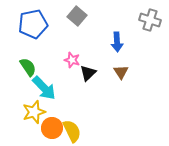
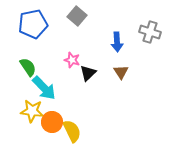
gray cross: moved 12 px down
yellow star: moved 2 px left, 1 px up; rotated 25 degrees clockwise
orange circle: moved 6 px up
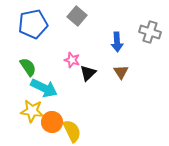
cyan arrow: rotated 20 degrees counterclockwise
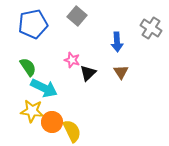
gray cross: moved 1 px right, 4 px up; rotated 15 degrees clockwise
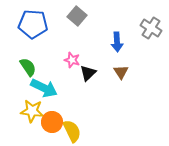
blue pentagon: rotated 16 degrees clockwise
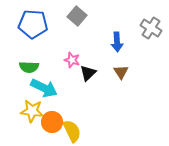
green semicircle: moved 1 px right; rotated 126 degrees clockwise
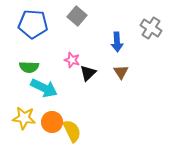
yellow star: moved 8 px left, 7 px down
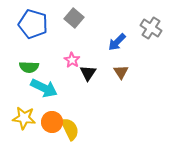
gray square: moved 3 px left, 2 px down
blue pentagon: rotated 12 degrees clockwise
blue arrow: rotated 48 degrees clockwise
pink star: rotated 14 degrees clockwise
black triangle: rotated 12 degrees counterclockwise
yellow semicircle: moved 2 px left, 2 px up
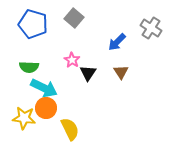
orange circle: moved 6 px left, 14 px up
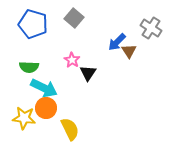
brown triangle: moved 8 px right, 21 px up
